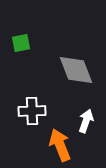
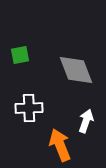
green square: moved 1 px left, 12 px down
white cross: moved 3 px left, 3 px up
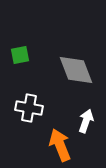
white cross: rotated 12 degrees clockwise
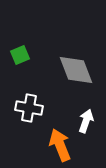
green square: rotated 12 degrees counterclockwise
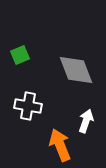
white cross: moved 1 px left, 2 px up
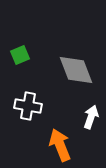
white arrow: moved 5 px right, 4 px up
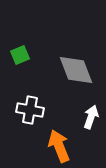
white cross: moved 2 px right, 4 px down
orange arrow: moved 1 px left, 1 px down
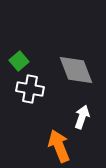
green square: moved 1 px left, 6 px down; rotated 18 degrees counterclockwise
white cross: moved 21 px up
white arrow: moved 9 px left
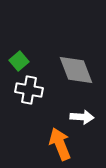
white cross: moved 1 px left, 1 px down
white arrow: rotated 75 degrees clockwise
orange arrow: moved 1 px right, 2 px up
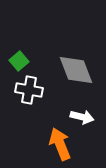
white arrow: rotated 10 degrees clockwise
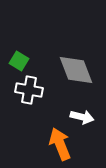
green square: rotated 18 degrees counterclockwise
